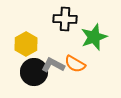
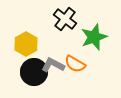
black cross: rotated 35 degrees clockwise
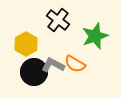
black cross: moved 7 px left, 1 px down
green star: moved 1 px right, 1 px up
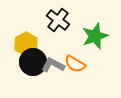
black circle: moved 1 px left, 10 px up
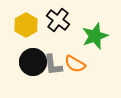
yellow hexagon: moved 19 px up
gray L-shape: rotated 125 degrees counterclockwise
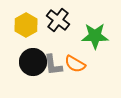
green star: rotated 20 degrees clockwise
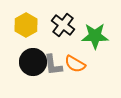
black cross: moved 5 px right, 5 px down
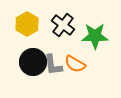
yellow hexagon: moved 1 px right, 1 px up
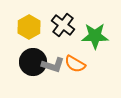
yellow hexagon: moved 2 px right, 3 px down
gray L-shape: rotated 65 degrees counterclockwise
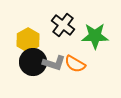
yellow hexagon: moved 1 px left, 13 px down
gray L-shape: moved 1 px right, 2 px up
